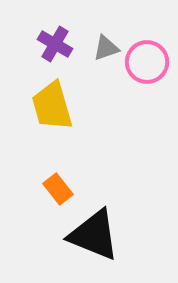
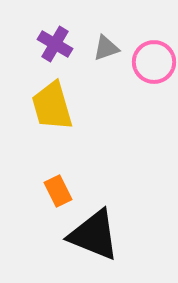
pink circle: moved 7 px right
orange rectangle: moved 2 px down; rotated 12 degrees clockwise
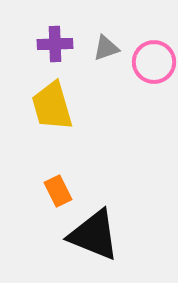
purple cross: rotated 32 degrees counterclockwise
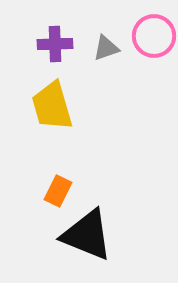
pink circle: moved 26 px up
orange rectangle: rotated 52 degrees clockwise
black triangle: moved 7 px left
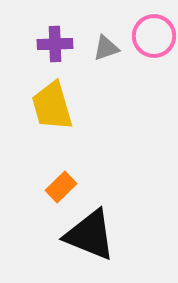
orange rectangle: moved 3 px right, 4 px up; rotated 20 degrees clockwise
black triangle: moved 3 px right
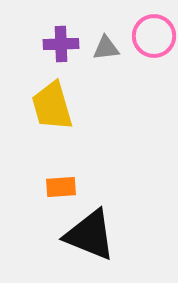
purple cross: moved 6 px right
gray triangle: rotated 12 degrees clockwise
orange rectangle: rotated 40 degrees clockwise
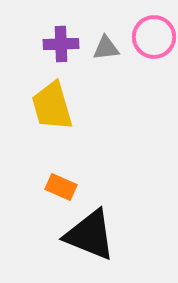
pink circle: moved 1 px down
orange rectangle: rotated 28 degrees clockwise
